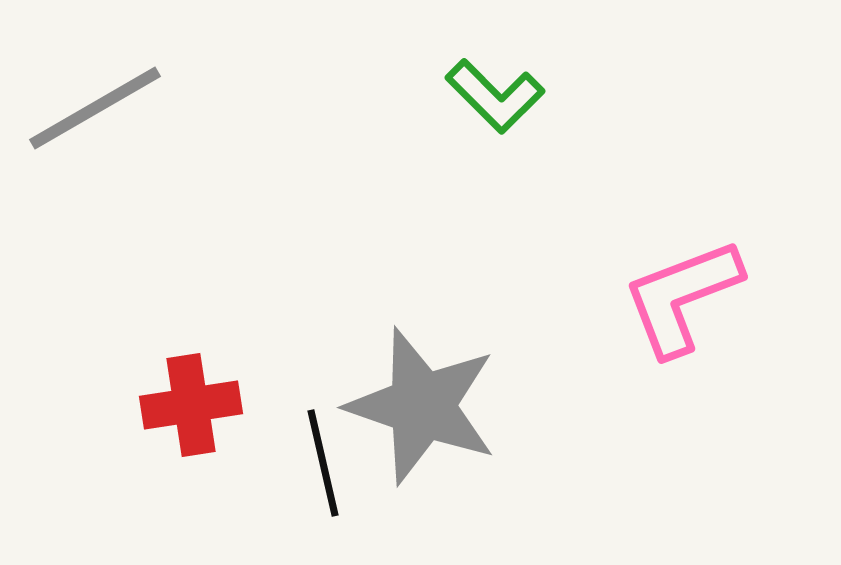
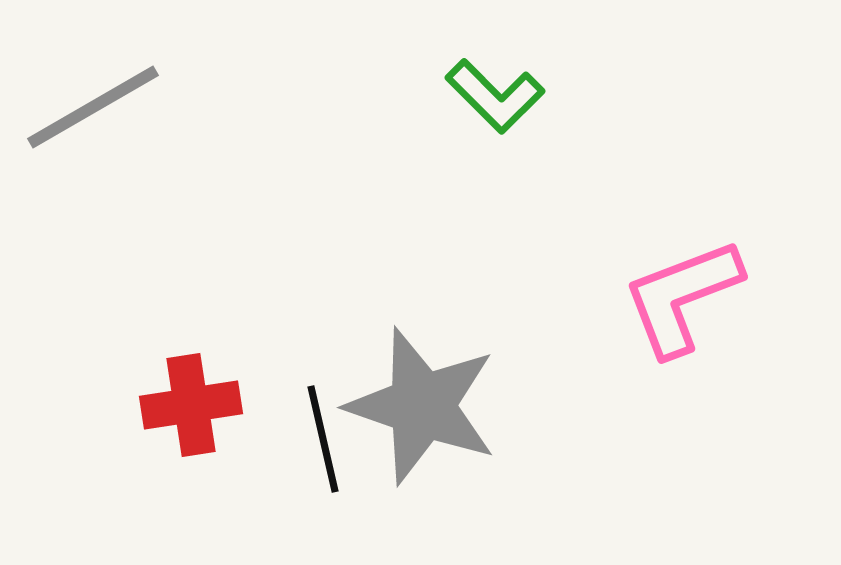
gray line: moved 2 px left, 1 px up
black line: moved 24 px up
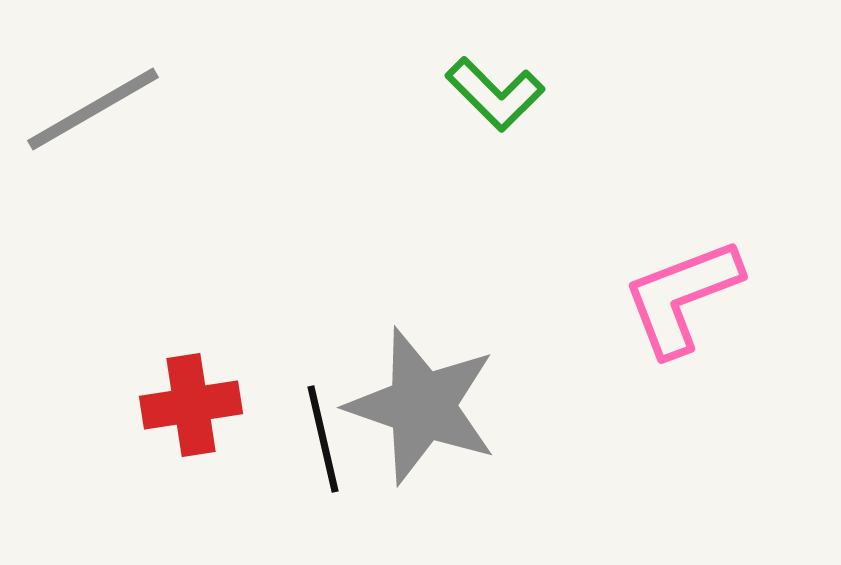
green L-shape: moved 2 px up
gray line: moved 2 px down
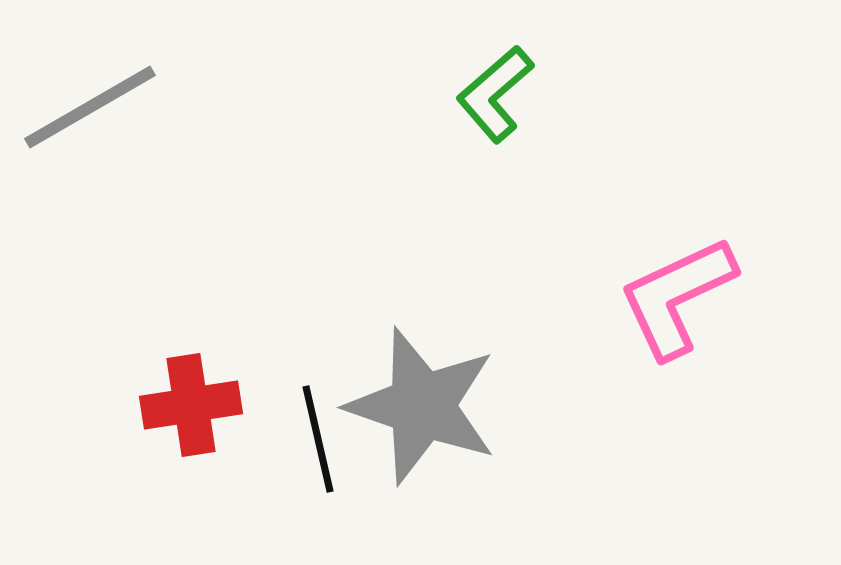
green L-shape: rotated 94 degrees clockwise
gray line: moved 3 px left, 2 px up
pink L-shape: moved 5 px left; rotated 4 degrees counterclockwise
black line: moved 5 px left
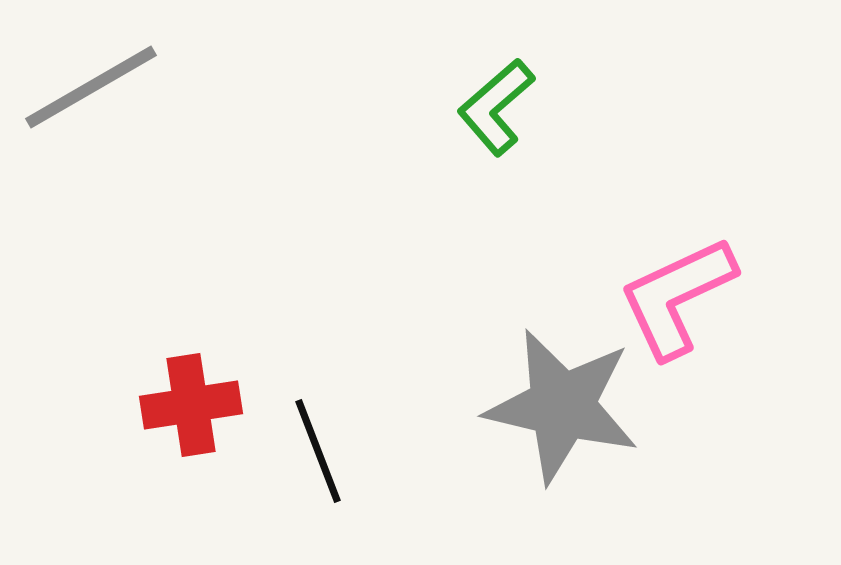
green L-shape: moved 1 px right, 13 px down
gray line: moved 1 px right, 20 px up
gray star: moved 140 px right; rotated 6 degrees counterclockwise
black line: moved 12 px down; rotated 8 degrees counterclockwise
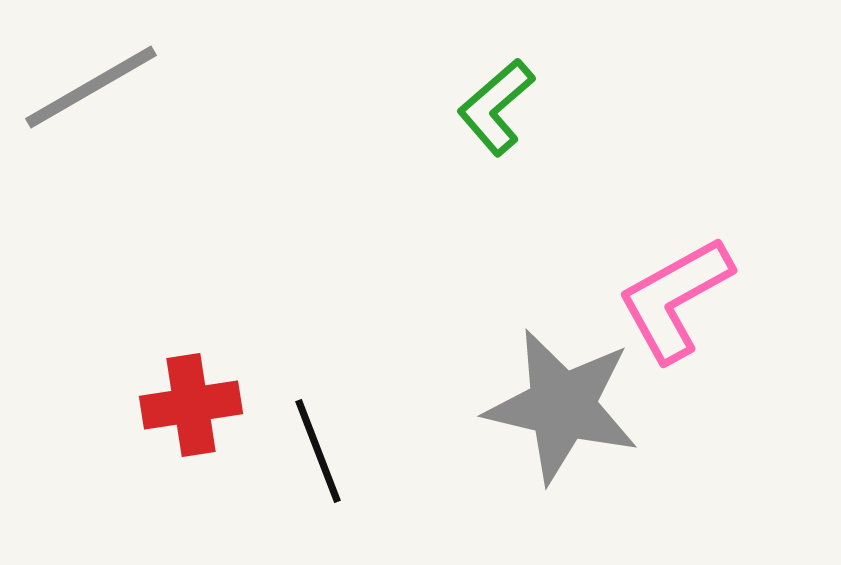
pink L-shape: moved 2 px left, 2 px down; rotated 4 degrees counterclockwise
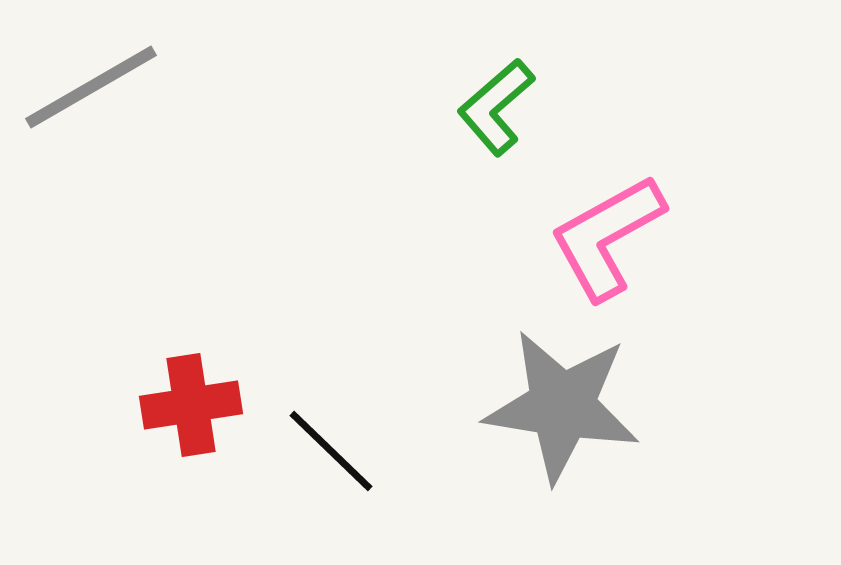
pink L-shape: moved 68 px left, 62 px up
gray star: rotated 4 degrees counterclockwise
black line: moved 13 px right; rotated 25 degrees counterclockwise
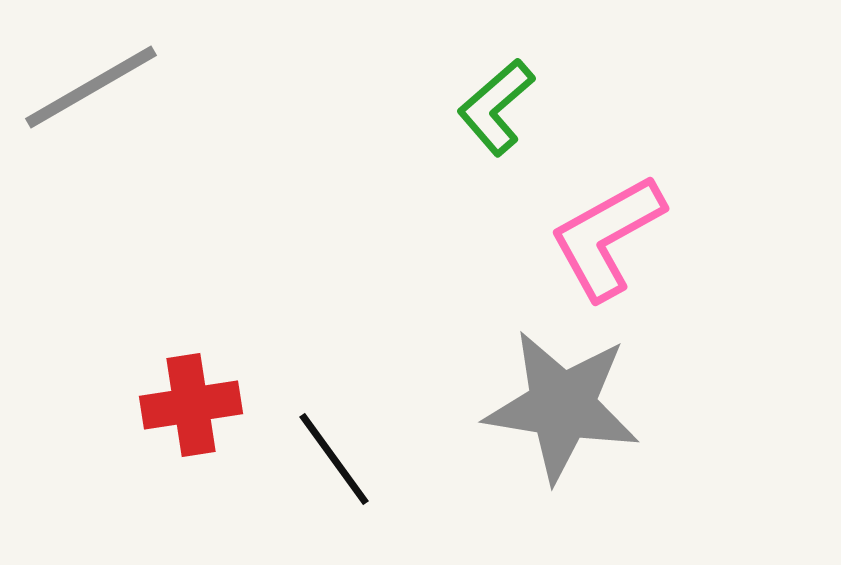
black line: moved 3 px right, 8 px down; rotated 10 degrees clockwise
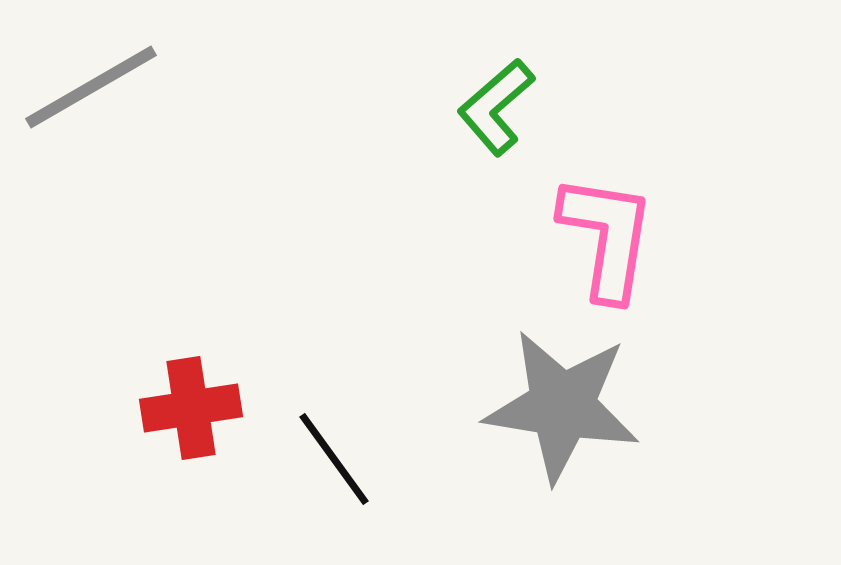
pink L-shape: rotated 128 degrees clockwise
red cross: moved 3 px down
